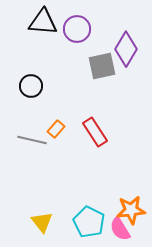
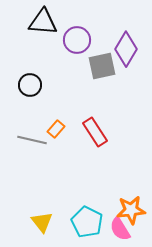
purple circle: moved 11 px down
black circle: moved 1 px left, 1 px up
cyan pentagon: moved 2 px left
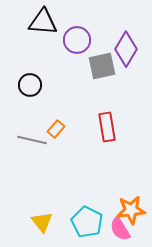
red rectangle: moved 12 px right, 5 px up; rotated 24 degrees clockwise
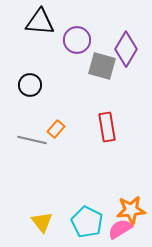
black triangle: moved 3 px left
gray square: rotated 28 degrees clockwise
pink semicircle: rotated 90 degrees clockwise
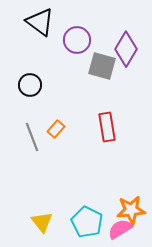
black triangle: rotated 32 degrees clockwise
gray line: moved 3 px up; rotated 56 degrees clockwise
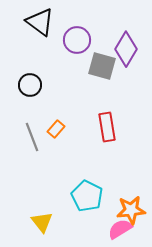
cyan pentagon: moved 26 px up
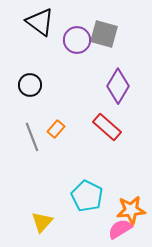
purple diamond: moved 8 px left, 37 px down
gray square: moved 2 px right, 32 px up
red rectangle: rotated 40 degrees counterclockwise
yellow triangle: rotated 20 degrees clockwise
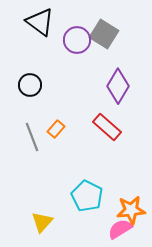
gray square: rotated 16 degrees clockwise
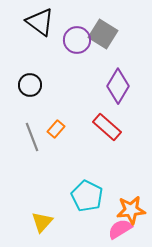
gray square: moved 1 px left
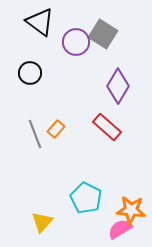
purple circle: moved 1 px left, 2 px down
black circle: moved 12 px up
gray line: moved 3 px right, 3 px up
cyan pentagon: moved 1 px left, 2 px down
orange star: rotated 12 degrees clockwise
